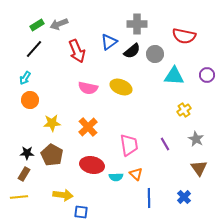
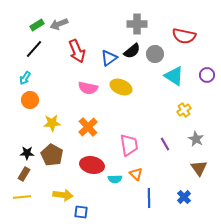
blue triangle: moved 16 px down
cyan triangle: rotated 30 degrees clockwise
cyan semicircle: moved 1 px left, 2 px down
yellow line: moved 3 px right
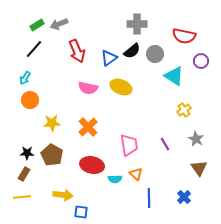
purple circle: moved 6 px left, 14 px up
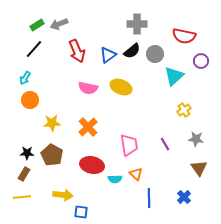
blue triangle: moved 1 px left, 3 px up
cyan triangle: rotated 45 degrees clockwise
gray star: rotated 21 degrees counterclockwise
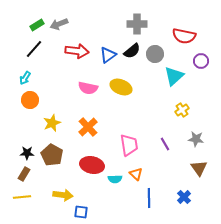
red arrow: rotated 60 degrees counterclockwise
yellow cross: moved 2 px left
yellow star: rotated 18 degrees counterclockwise
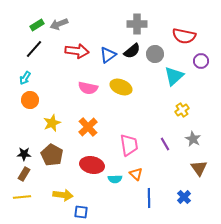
gray star: moved 3 px left; rotated 21 degrees clockwise
black star: moved 3 px left, 1 px down
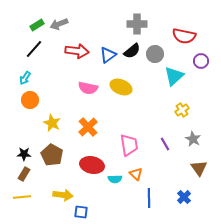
yellow star: rotated 24 degrees counterclockwise
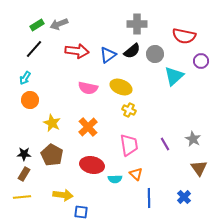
yellow cross: moved 53 px left; rotated 32 degrees counterclockwise
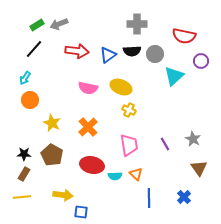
black semicircle: rotated 36 degrees clockwise
cyan semicircle: moved 3 px up
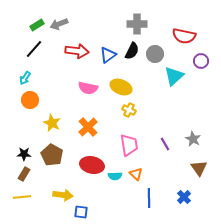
black semicircle: rotated 60 degrees counterclockwise
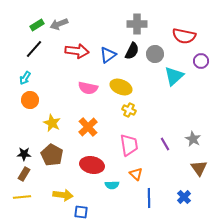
cyan semicircle: moved 3 px left, 9 px down
